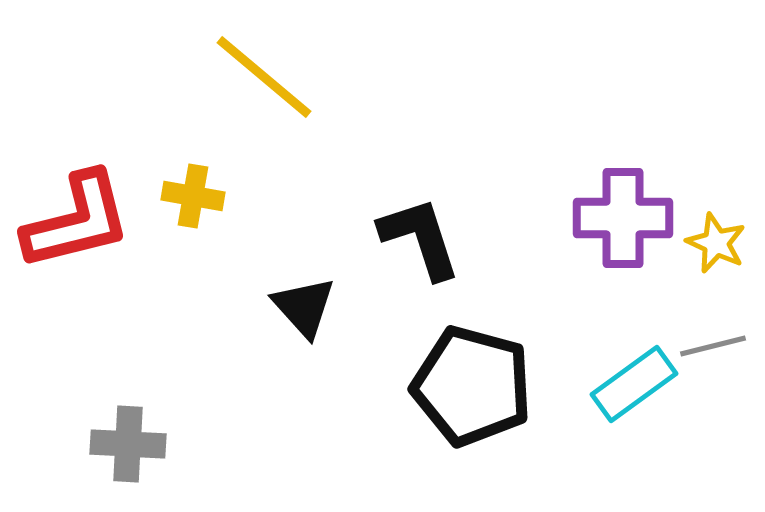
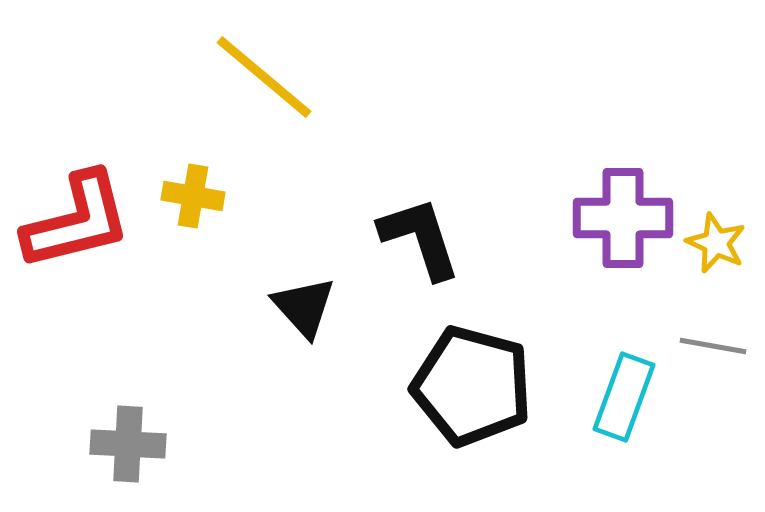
gray line: rotated 24 degrees clockwise
cyan rectangle: moved 10 px left, 13 px down; rotated 34 degrees counterclockwise
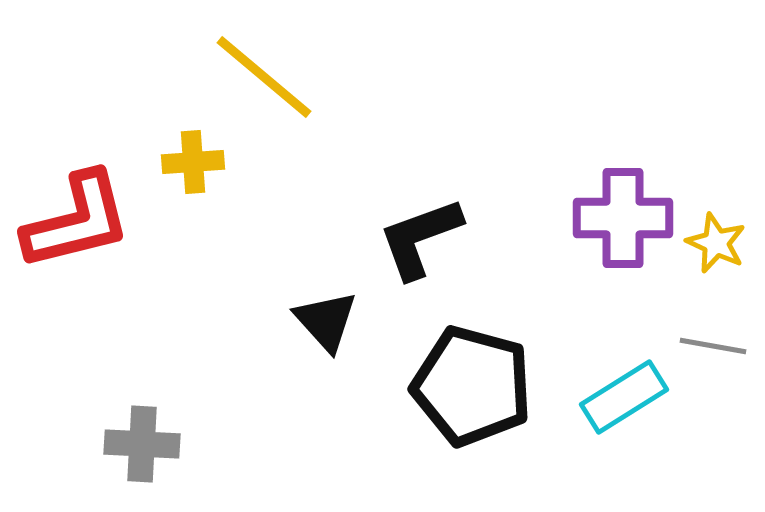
yellow cross: moved 34 px up; rotated 14 degrees counterclockwise
black L-shape: rotated 92 degrees counterclockwise
black triangle: moved 22 px right, 14 px down
cyan rectangle: rotated 38 degrees clockwise
gray cross: moved 14 px right
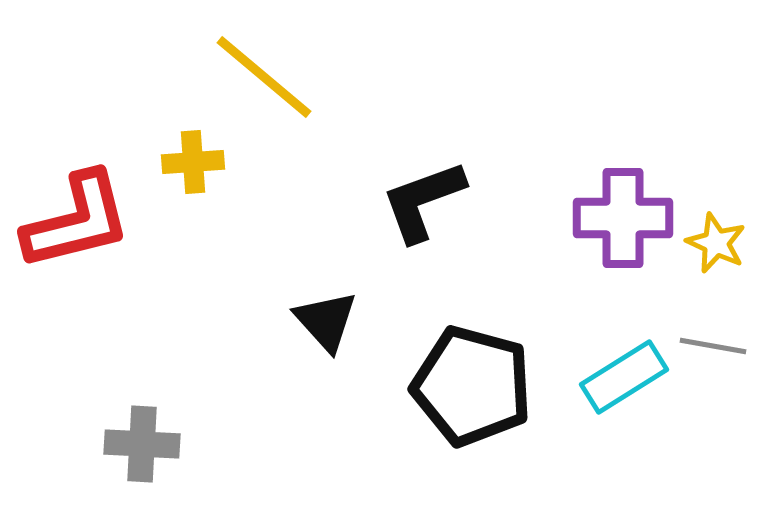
black L-shape: moved 3 px right, 37 px up
cyan rectangle: moved 20 px up
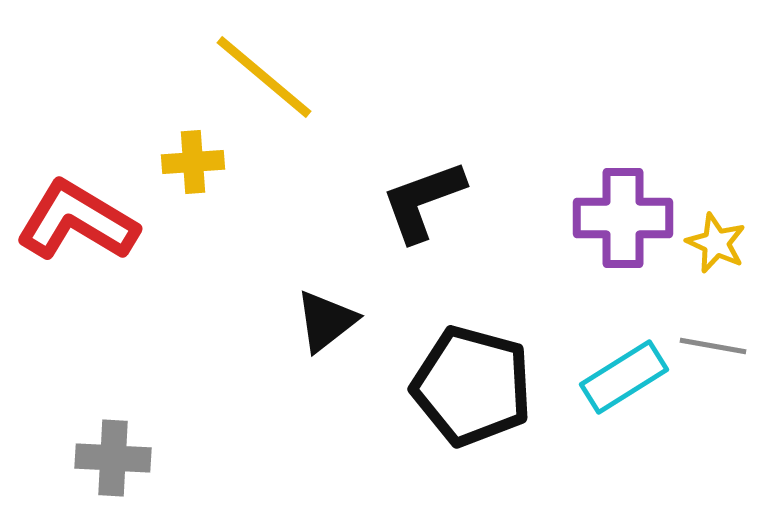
red L-shape: rotated 135 degrees counterclockwise
black triangle: rotated 34 degrees clockwise
gray cross: moved 29 px left, 14 px down
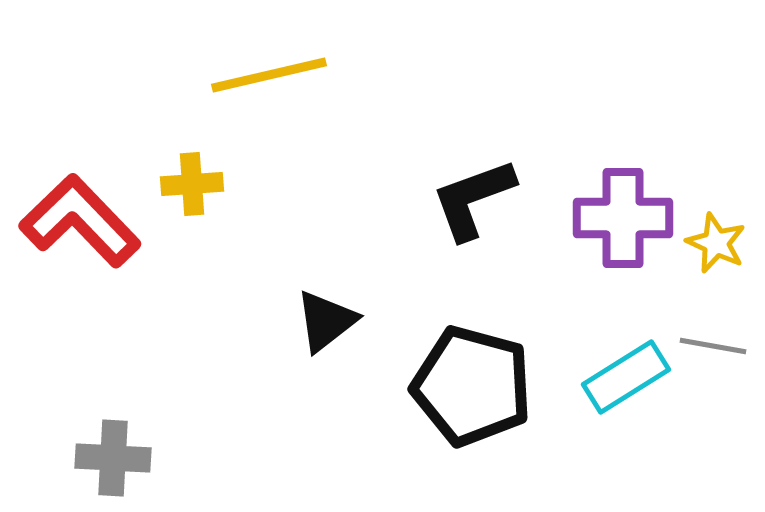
yellow line: moved 5 px right, 2 px up; rotated 53 degrees counterclockwise
yellow cross: moved 1 px left, 22 px down
black L-shape: moved 50 px right, 2 px up
red L-shape: moved 3 px right; rotated 15 degrees clockwise
cyan rectangle: moved 2 px right
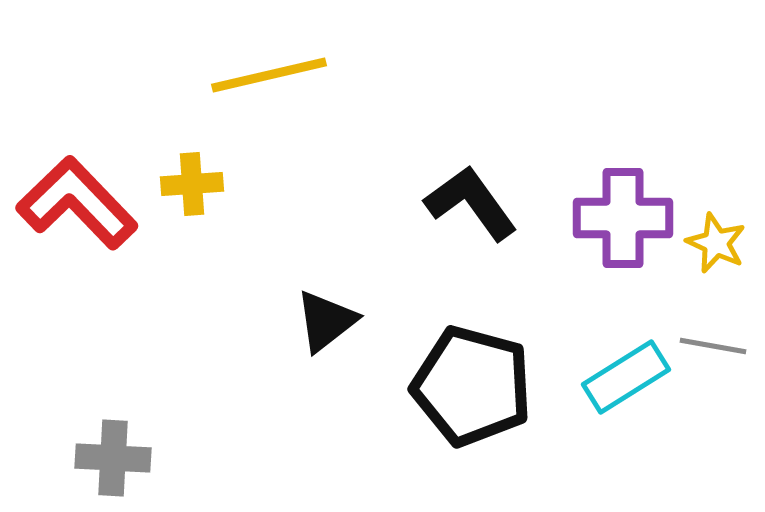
black L-shape: moved 2 px left, 4 px down; rotated 74 degrees clockwise
red L-shape: moved 3 px left, 18 px up
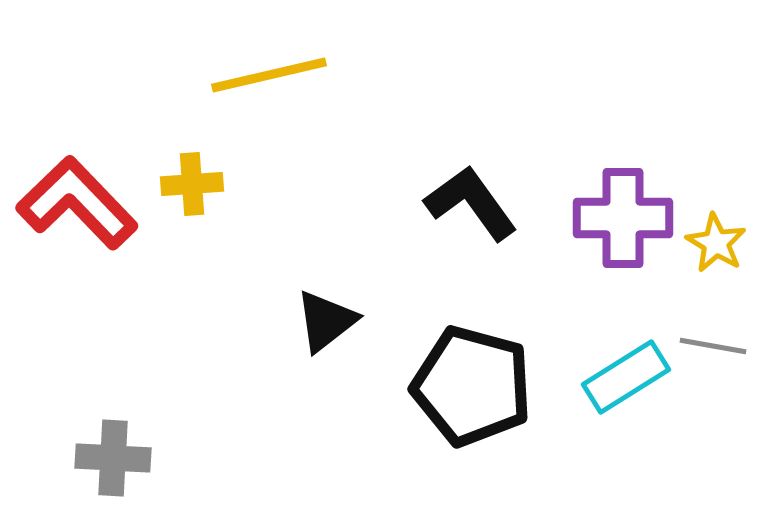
yellow star: rotated 6 degrees clockwise
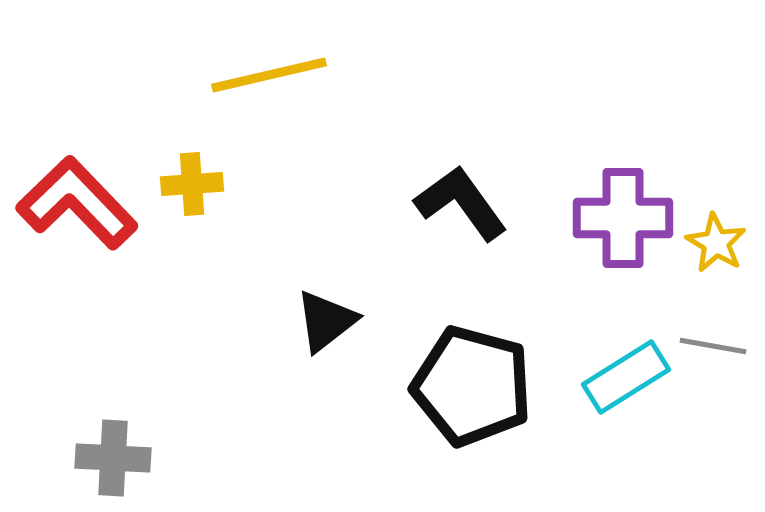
black L-shape: moved 10 px left
